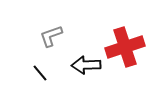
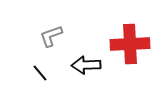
red cross: moved 5 px right, 3 px up; rotated 15 degrees clockwise
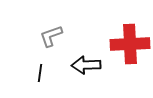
black line: rotated 48 degrees clockwise
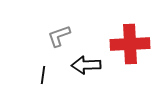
gray L-shape: moved 8 px right
black line: moved 3 px right, 2 px down
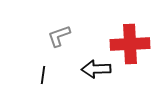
black arrow: moved 10 px right, 4 px down
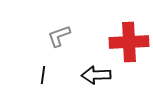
red cross: moved 1 px left, 2 px up
black arrow: moved 6 px down
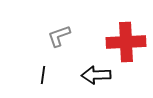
red cross: moved 3 px left
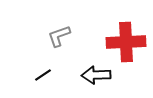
black line: rotated 48 degrees clockwise
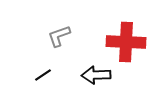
red cross: rotated 6 degrees clockwise
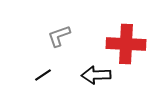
red cross: moved 2 px down
